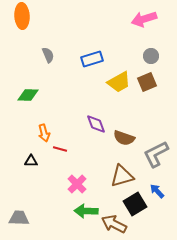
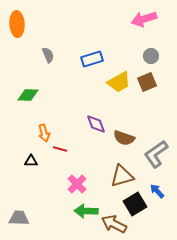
orange ellipse: moved 5 px left, 8 px down
gray L-shape: rotated 8 degrees counterclockwise
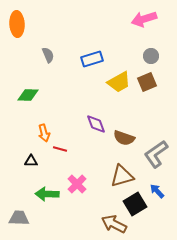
green arrow: moved 39 px left, 17 px up
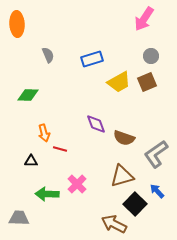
pink arrow: rotated 40 degrees counterclockwise
black square: rotated 15 degrees counterclockwise
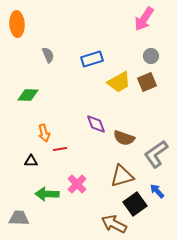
red line: rotated 24 degrees counterclockwise
black square: rotated 10 degrees clockwise
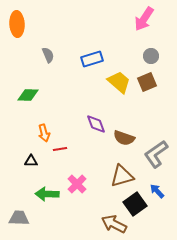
yellow trapezoid: rotated 110 degrees counterclockwise
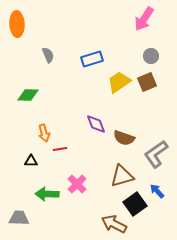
yellow trapezoid: rotated 75 degrees counterclockwise
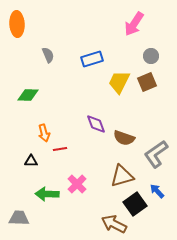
pink arrow: moved 10 px left, 5 px down
yellow trapezoid: rotated 30 degrees counterclockwise
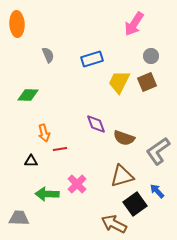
gray L-shape: moved 2 px right, 3 px up
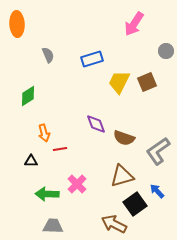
gray circle: moved 15 px right, 5 px up
green diamond: moved 1 px down; rotated 35 degrees counterclockwise
gray trapezoid: moved 34 px right, 8 px down
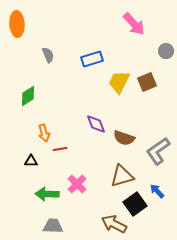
pink arrow: rotated 75 degrees counterclockwise
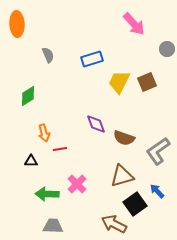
gray circle: moved 1 px right, 2 px up
